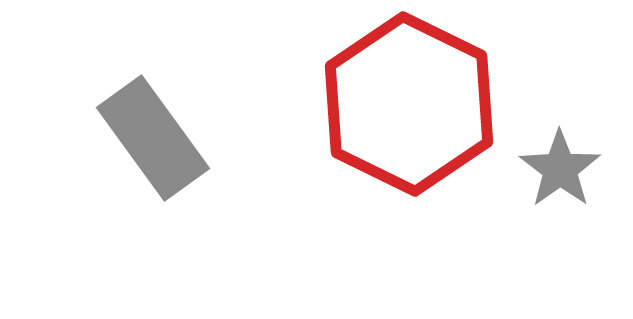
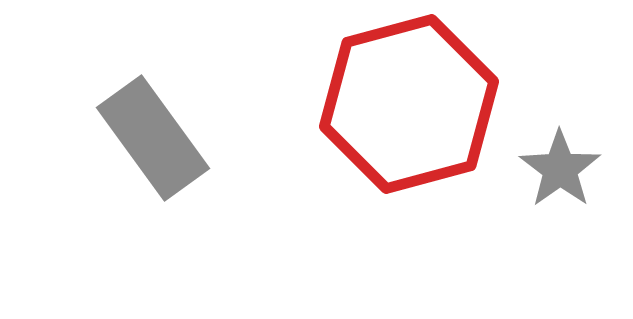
red hexagon: rotated 19 degrees clockwise
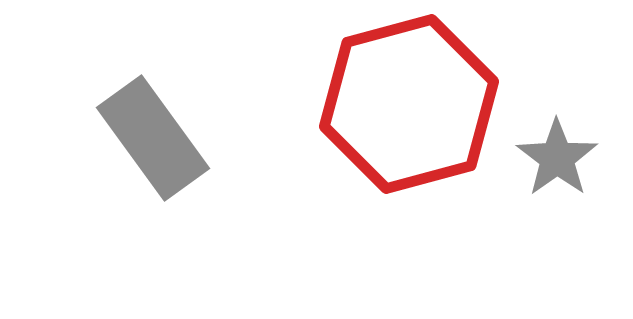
gray star: moved 3 px left, 11 px up
